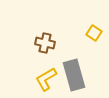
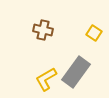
brown cross: moved 2 px left, 13 px up
gray rectangle: moved 2 px right, 3 px up; rotated 52 degrees clockwise
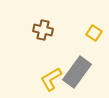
gray rectangle: moved 1 px right
yellow L-shape: moved 5 px right
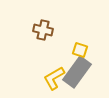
yellow square: moved 14 px left, 17 px down; rotated 14 degrees counterclockwise
yellow L-shape: moved 3 px right, 1 px up
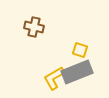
brown cross: moved 9 px left, 3 px up
gray rectangle: rotated 32 degrees clockwise
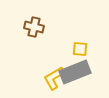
yellow square: moved 1 px up; rotated 14 degrees counterclockwise
gray rectangle: moved 2 px left
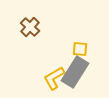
brown cross: moved 4 px left; rotated 30 degrees clockwise
gray rectangle: rotated 36 degrees counterclockwise
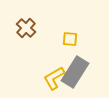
brown cross: moved 4 px left, 1 px down
yellow square: moved 10 px left, 10 px up
